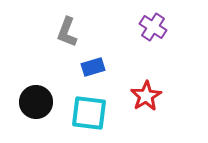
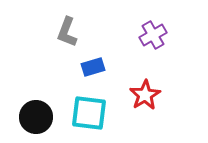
purple cross: moved 8 px down; rotated 28 degrees clockwise
red star: moved 1 px left, 1 px up
black circle: moved 15 px down
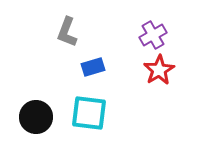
red star: moved 14 px right, 25 px up
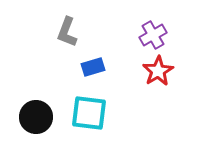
red star: moved 1 px left, 1 px down
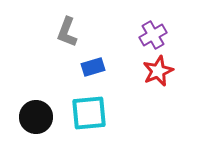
red star: rotated 8 degrees clockwise
cyan square: rotated 12 degrees counterclockwise
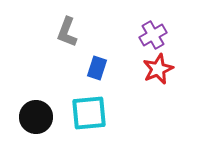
blue rectangle: moved 4 px right, 1 px down; rotated 55 degrees counterclockwise
red star: moved 2 px up
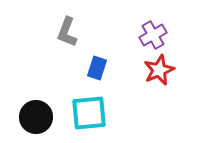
red star: moved 1 px right, 1 px down
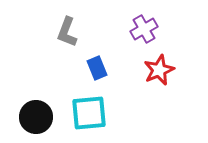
purple cross: moved 9 px left, 6 px up
blue rectangle: rotated 40 degrees counterclockwise
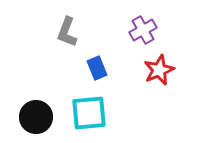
purple cross: moved 1 px left, 1 px down
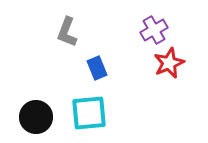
purple cross: moved 11 px right
red star: moved 10 px right, 7 px up
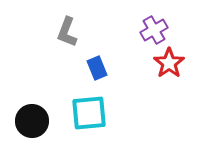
red star: rotated 12 degrees counterclockwise
black circle: moved 4 px left, 4 px down
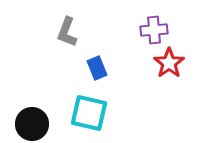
purple cross: rotated 24 degrees clockwise
cyan square: rotated 18 degrees clockwise
black circle: moved 3 px down
